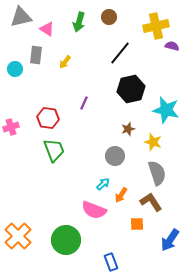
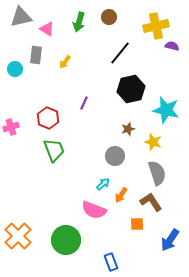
red hexagon: rotated 15 degrees clockwise
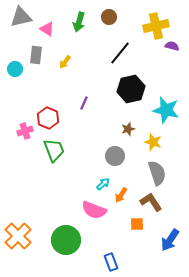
pink cross: moved 14 px right, 4 px down
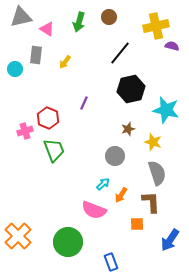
brown L-shape: rotated 30 degrees clockwise
green circle: moved 2 px right, 2 px down
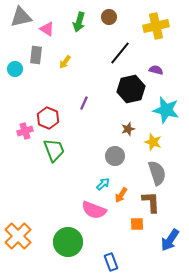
purple semicircle: moved 16 px left, 24 px down
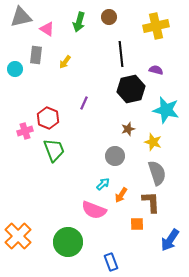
black line: moved 1 px right, 1 px down; rotated 45 degrees counterclockwise
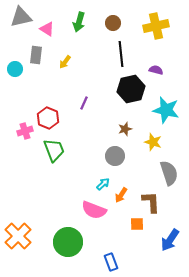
brown circle: moved 4 px right, 6 px down
brown star: moved 3 px left
gray semicircle: moved 12 px right
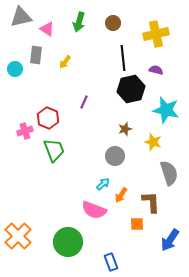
yellow cross: moved 8 px down
black line: moved 2 px right, 4 px down
purple line: moved 1 px up
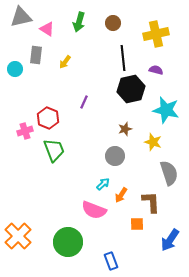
blue rectangle: moved 1 px up
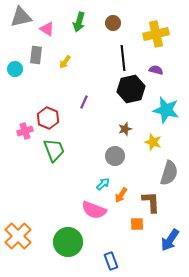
gray semicircle: rotated 35 degrees clockwise
